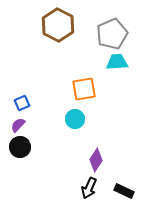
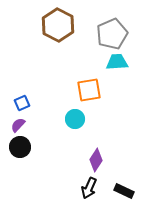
orange square: moved 5 px right, 1 px down
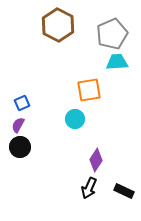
purple semicircle: rotated 14 degrees counterclockwise
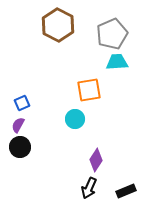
black rectangle: moved 2 px right; rotated 48 degrees counterclockwise
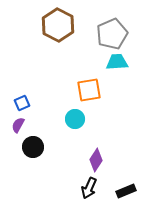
black circle: moved 13 px right
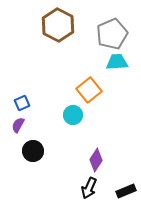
orange square: rotated 30 degrees counterclockwise
cyan circle: moved 2 px left, 4 px up
black circle: moved 4 px down
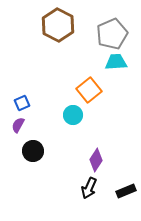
cyan trapezoid: moved 1 px left
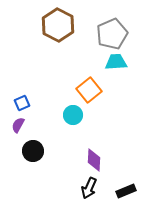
purple diamond: moved 2 px left; rotated 30 degrees counterclockwise
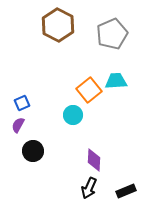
cyan trapezoid: moved 19 px down
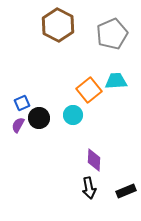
black circle: moved 6 px right, 33 px up
black arrow: rotated 35 degrees counterclockwise
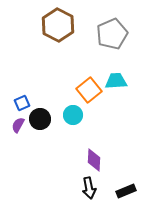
black circle: moved 1 px right, 1 px down
